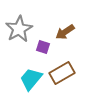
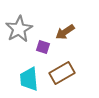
cyan trapezoid: moved 2 px left; rotated 45 degrees counterclockwise
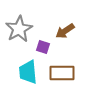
brown arrow: moved 1 px up
brown rectangle: rotated 30 degrees clockwise
cyan trapezoid: moved 1 px left, 7 px up
